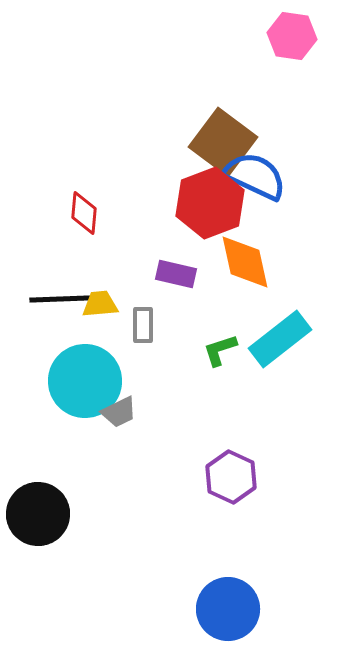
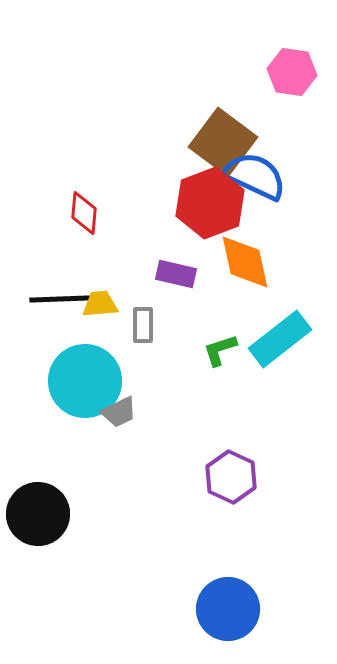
pink hexagon: moved 36 px down
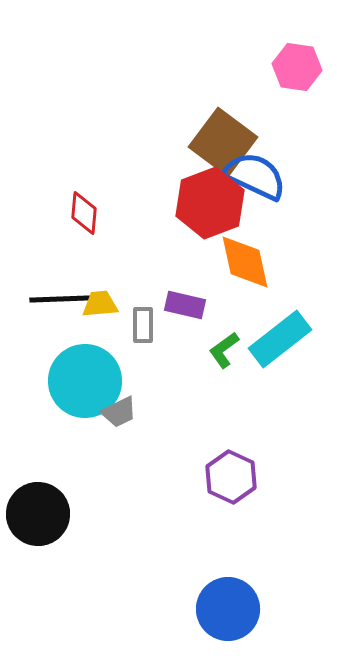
pink hexagon: moved 5 px right, 5 px up
purple rectangle: moved 9 px right, 31 px down
green L-shape: moved 4 px right; rotated 18 degrees counterclockwise
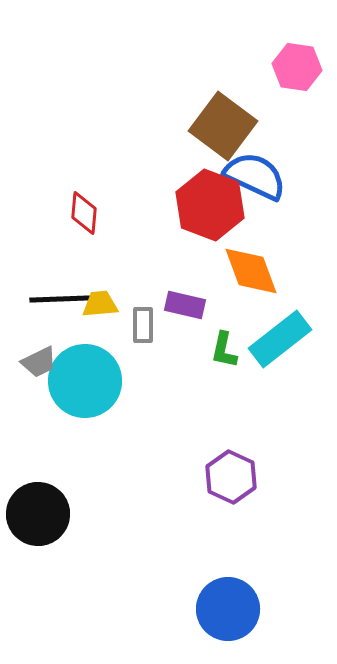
brown square: moved 16 px up
red hexagon: moved 2 px down; rotated 18 degrees counterclockwise
orange diamond: moved 6 px right, 9 px down; rotated 8 degrees counterclockwise
green L-shape: rotated 42 degrees counterclockwise
gray trapezoid: moved 80 px left, 50 px up
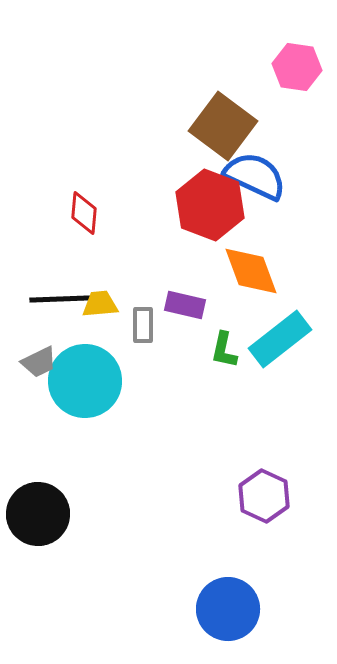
purple hexagon: moved 33 px right, 19 px down
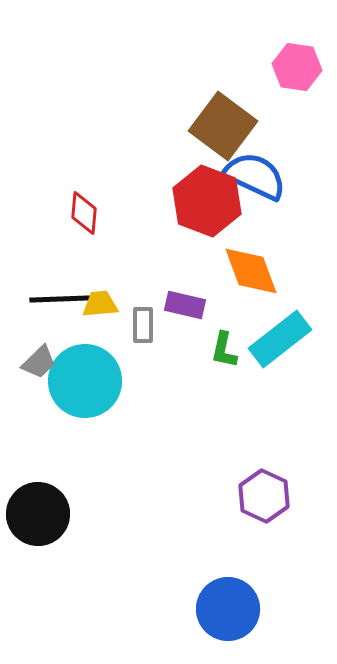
red hexagon: moved 3 px left, 4 px up
gray trapezoid: rotated 18 degrees counterclockwise
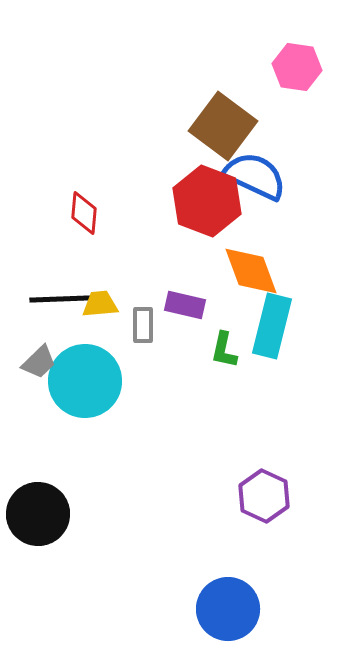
cyan rectangle: moved 8 px left, 13 px up; rotated 38 degrees counterclockwise
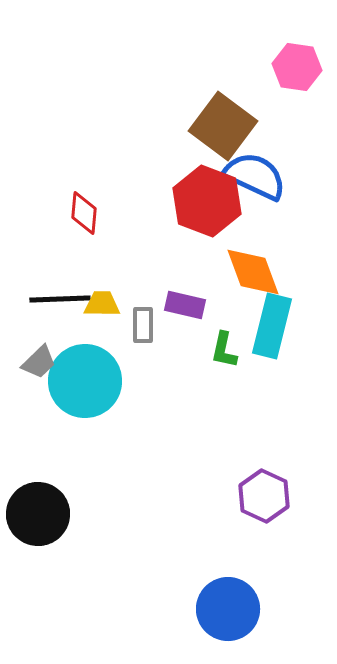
orange diamond: moved 2 px right, 1 px down
yellow trapezoid: moved 2 px right; rotated 6 degrees clockwise
